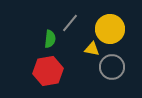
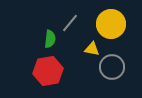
yellow circle: moved 1 px right, 5 px up
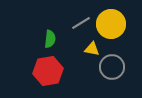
gray line: moved 11 px right; rotated 18 degrees clockwise
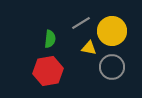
yellow circle: moved 1 px right, 7 px down
yellow triangle: moved 3 px left, 1 px up
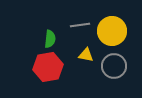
gray line: moved 1 px left, 2 px down; rotated 24 degrees clockwise
yellow triangle: moved 3 px left, 7 px down
gray circle: moved 2 px right, 1 px up
red hexagon: moved 4 px up
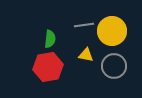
gray line: moved 4 px right
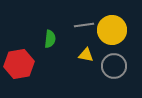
yellow circle: moved 1 px up
red hexagon: moved 29 px left, 3 px up
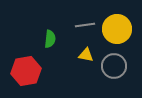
gray line: moved 1 px right
yellow circle: moved 5 px right, 1 px up
red hexagon: moved 7 px right, 7 px down
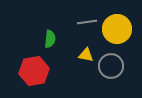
gray line: moved 2 px right, 3 px up
gray circle: moved 3 px left
red hexagon: moved 8 px right
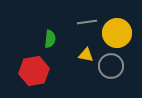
yellow circle: moved 4 px down
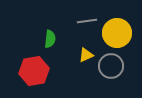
gray line: moved 1 px up
yellow triangle: rotated 35 degrees counterclockwise
